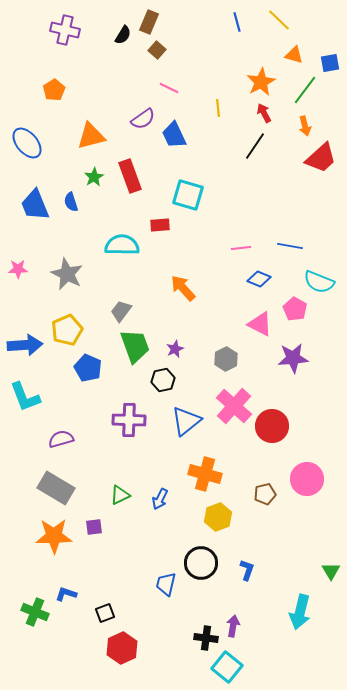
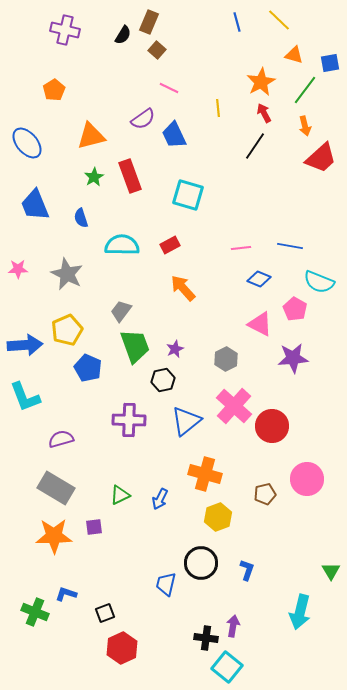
blue semicircle at (71, 202): moved 10 px right, 16 px down
red rectangle at (160, 225): moved 10 px right, 20 px down; rotated 24 degrees counterclockwise
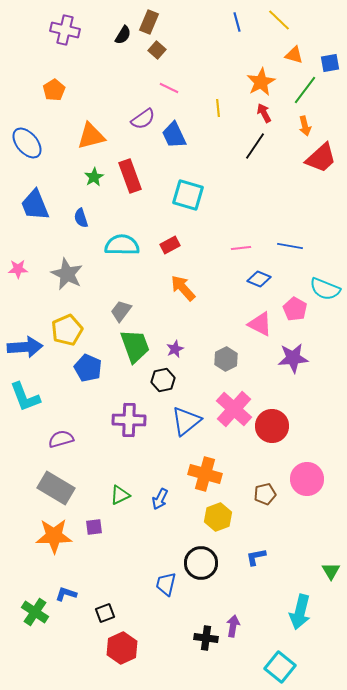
cyan semicircle at (319, 282): moved 6 px right, 7 px down
blue arrow at (25, 345): moved 2 px down
pink cross at (234, 406): moved 3 px down
blue L-shape at (247, 570): moved 9 px right, 13 px up; rotated 120 degrees counterclockwise
green cross at (35, 612): rotated 12 degrees clockwise
cyan square at (227, 667): moved 53 px right
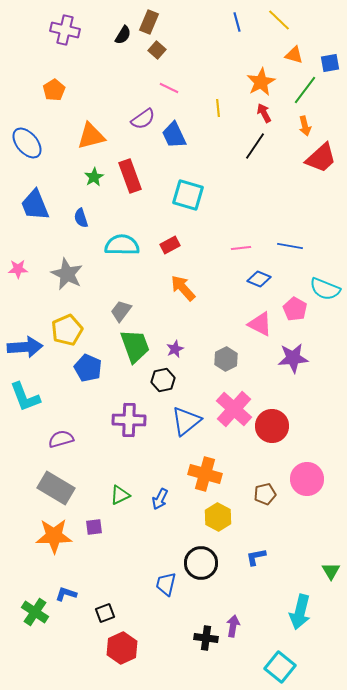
yellow hexagon at (218, 517): rotated 12 degrees counterclockwise
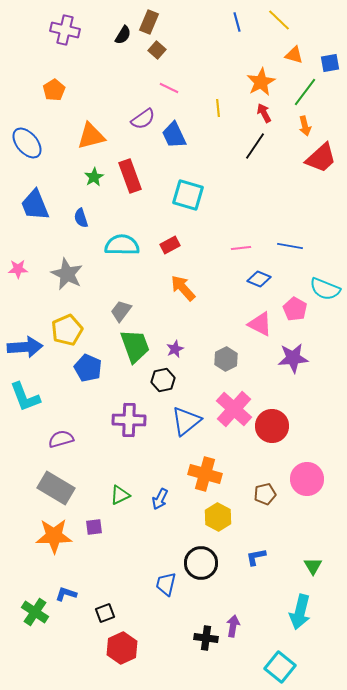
green line at (305, 90): moved 2 px down
green triangle at (331, 571): moved 18 px left, 5 px up
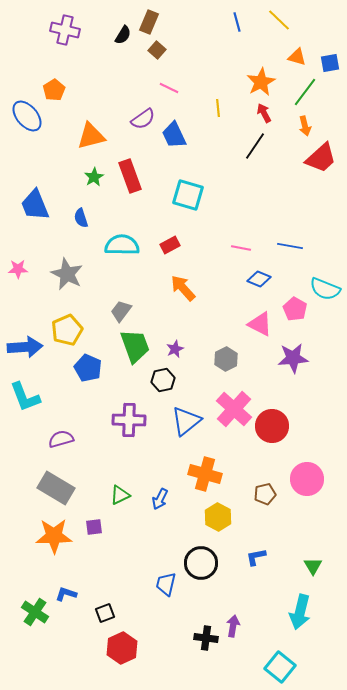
orange triangle at (294, 55): moved 3 px right, 2 px down
blue ellipse at (27, 143): moved 27 px up
pink line at (241, 248): rotated 18 degrees clockwise
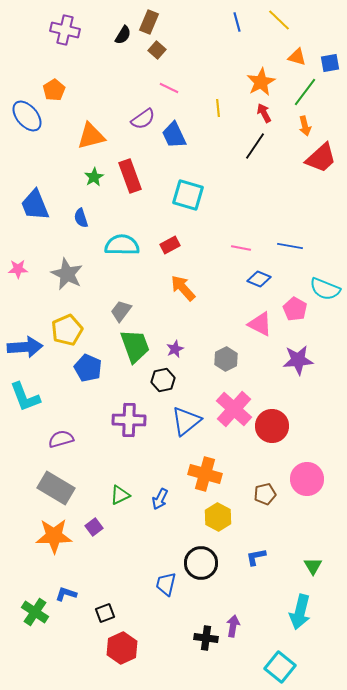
purple star at (293, 358): moved 5 px right, 2 px down
purple square at (94, 527): rotated 30 degrees counterclockwise
